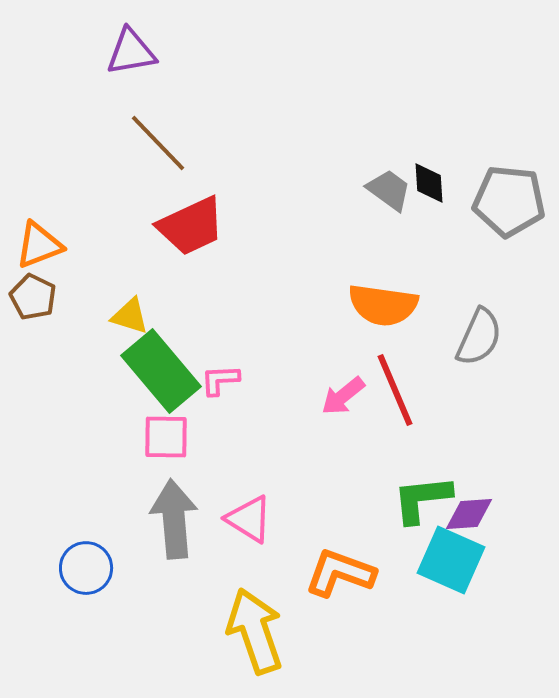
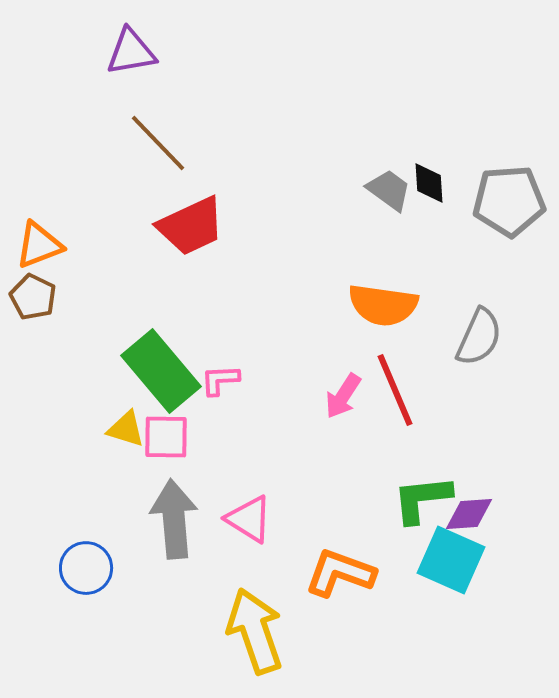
gray pentagon: rotated 10 degrees counterclockwise
yellow triangle: moved 4 px left, 113 px down
pink arrow: rotated 18 degrees counterclockwise
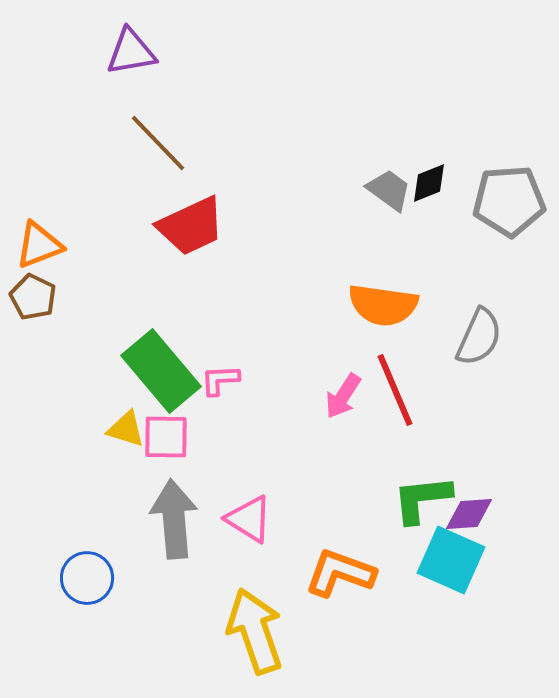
black diamond: rotated 72 degrees clockwise
blue circle: moved 1 px right, 10 px down
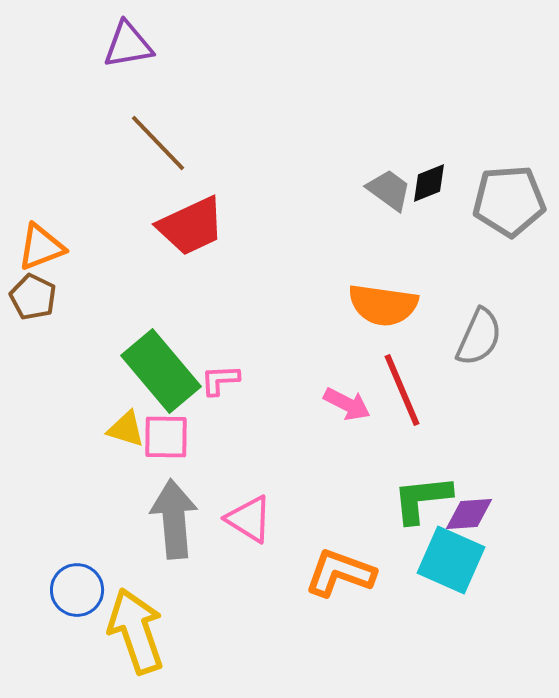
purple triangle: moved 3 px left, 7 px up
orange triangle: moved 2 px right, 2 px down
red line: moved 7 px right
pink arrow: moved 4 px right, 8 px down; rotated 96 degrees counterclockwise
blue circle: moved 10 px left, 12 px down
yellow arrow: moved 119 px left
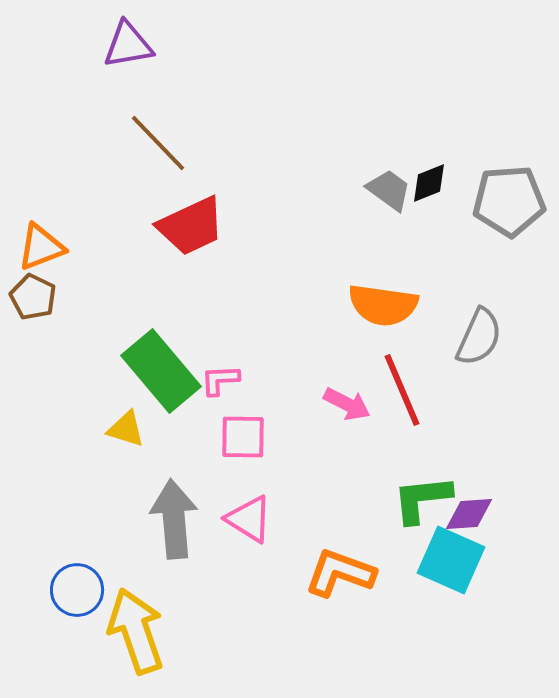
pink square: moved 77 px right
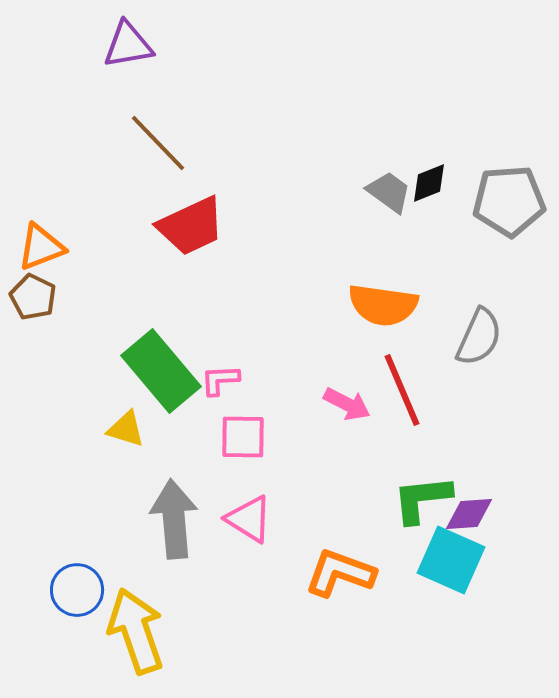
gray trapezoid: moved 2 px down
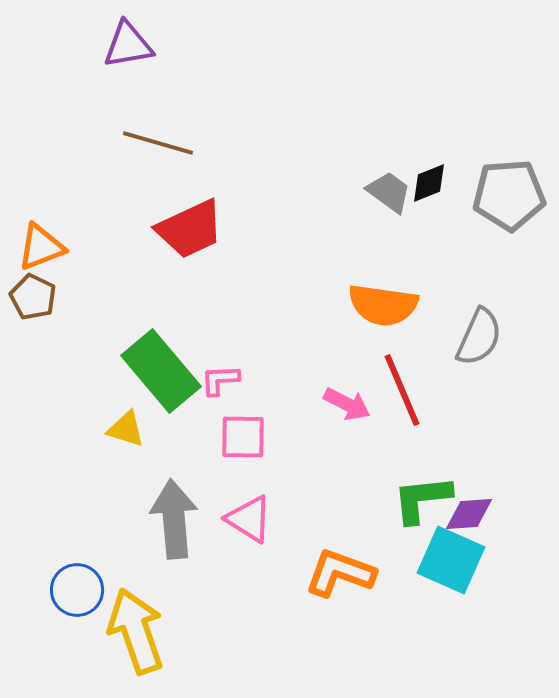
brown line: rotated 30 degrees counterclockwise
gray pentagon: moved 6 px up
red trapezoid: moved 1 px left, 3 px down
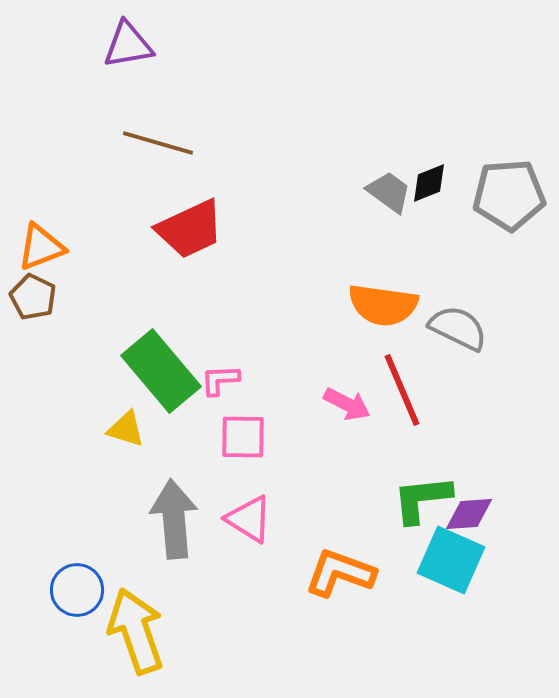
gray semicircle: moved 21 px left, 9 px up; rotated 88 degrees counterclockwise
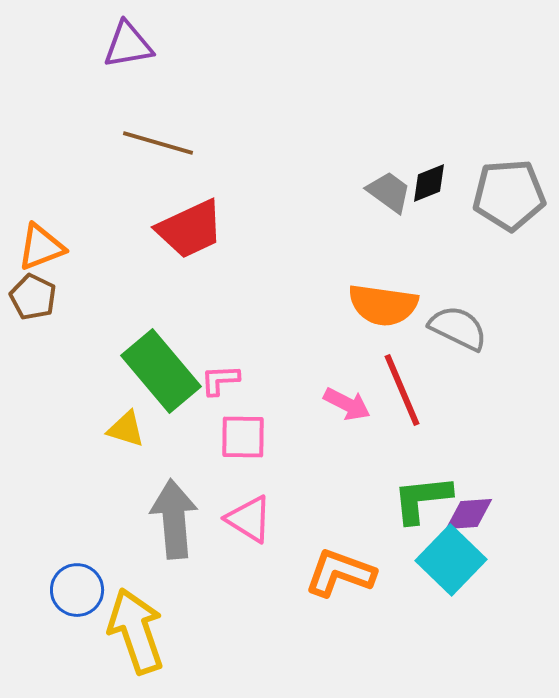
cyan square: rotated 20 degrees clockwise
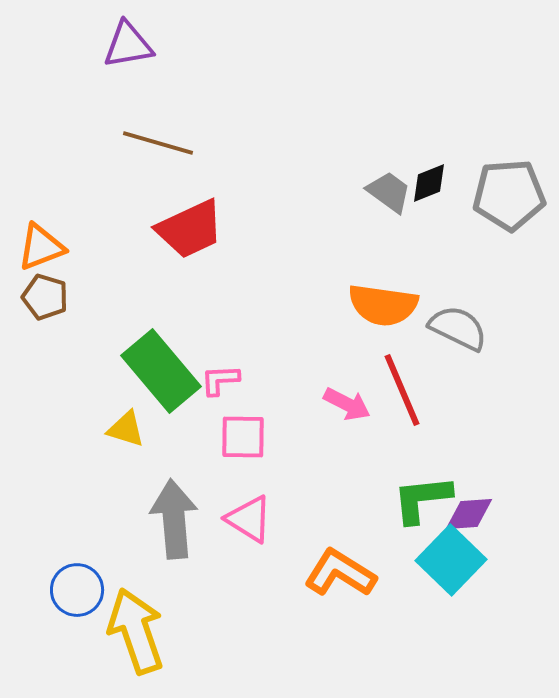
brown pentagon: moved 12 px right; rotated 9 degrees counterclockwise
orange L-shape: rotated 12 degrees clockwise
